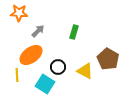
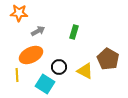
gray arrow: rotated 16 degrees clockwise
orange ellipse: rotated 10 degrees clockwise
black circle: moved 1 px right
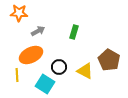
brown pentagon: moved 1 px right, 1 px down
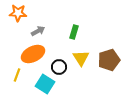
orange star: moved 1 px left
orange ellipse: moved 2 px right, 1 px up
brown pentagon: rotated 25 degrees clockwise
yellow triangle: moved 4 px left, 13 px up; rotated 30 degrees clockwise
yellow line: rotated 24 degrees clockwise
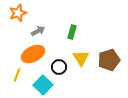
orange star: rotated 24 degrees counterclockwise
green rectangle: moved 2 px left
cyan square: moved 2 px left, 1 px down; rotated 12 degrees clockwise
